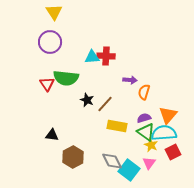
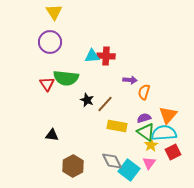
cyan triangle: moved 1 px up
yellow star: rotated 16 degrees clockwise
brown hexagon: moved 9 px down
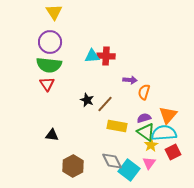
green semicircle: moved 17 px left, 13 px up
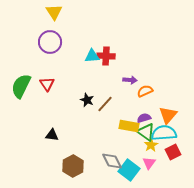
green semicircle: moved 28 px left, 21 px down; rotated 110 degrees clockwise
orange semicircle: moved 1 px right, 1 px up; rotated 49 degrees clockwise
yellow rectangle: moved 12 px right
